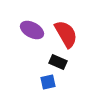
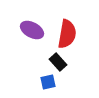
red semicircle: moved 1 px right; rotated 40 degrees clockwise
black rectangle: rotated 24 degrees clockwise
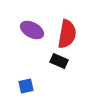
black rectangle: moved 1 px right, 1 px up; rotated 24 degrees counterclockwise
blue square: moved 22 px left, 4 px down
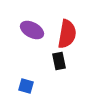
black rectangle: rotated 54 degrees clockwise
blue square: rotated 28 degrees clockwise
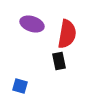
purple ellipse: moved 6 px up; rotated 10 degrees counterclockwise
blue square: moved 6 px left
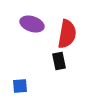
blue square: rotated 21 degrees counterclockwise
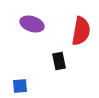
red semicircle: moved 14 px right, 3 px up
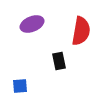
purple ellipse: rotated 40 degrees counterclockwise
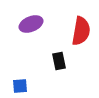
purple ellipse: moved 1 px left
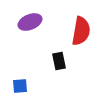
purple ellipse: moved 1 px left, 2 px up
